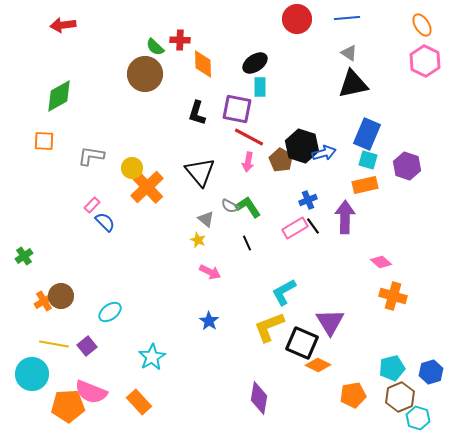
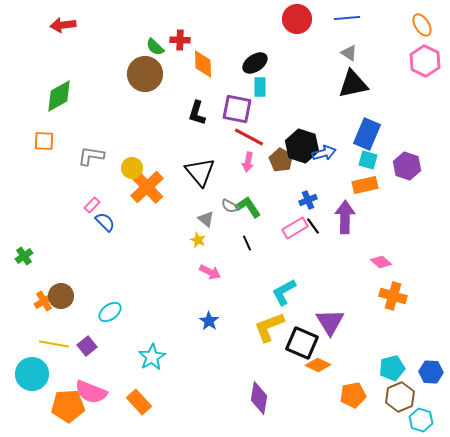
blue hexagon at (431, 372): rotated 20 degrees clockwise
cyan hexagon at (418, 418): moved 3 px right, 2 px down
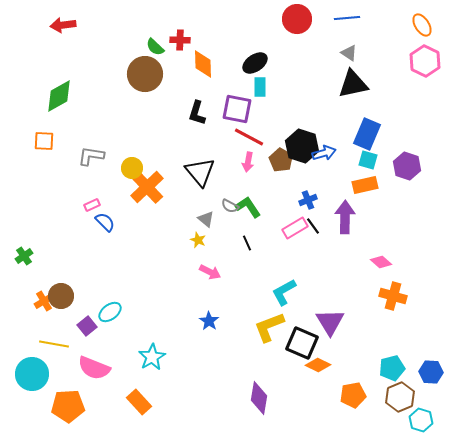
pink rectangle at (92, 205): rotated 21 degrees clockwise
purple square at (87, 346): moved 20 px up
pink semicircle at (91, 392): moved 3 px right, 24 px up
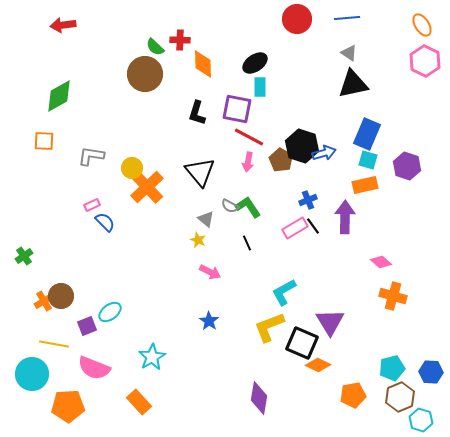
purple square at (87, 326): rotated 18 degrees clockwise
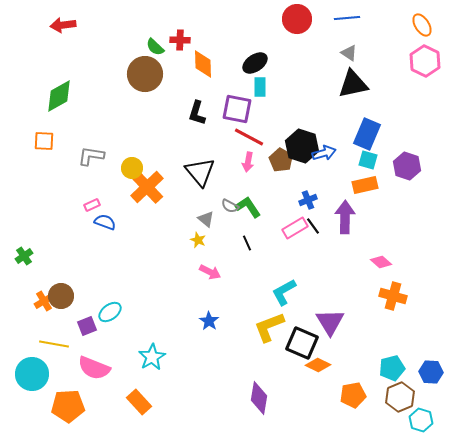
blue semicircle at (105, 222): rotated 25 degrees counterclockwise
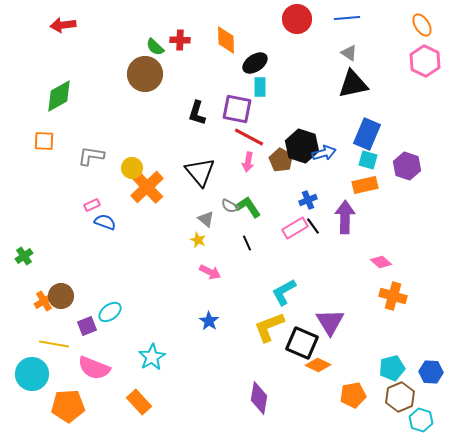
orange diamond at (203, 64): moved 23 px right, 24 px up
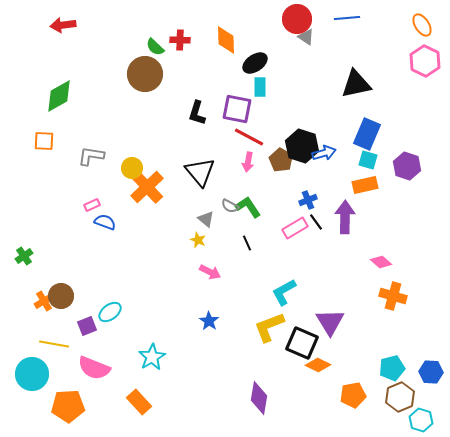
gray triangle at (349, 53): moved 43 px left, 16 px up
black triangle at (353, 84): moved 3 px right
black line at (313, 226): moved 3 px right, 4 px up
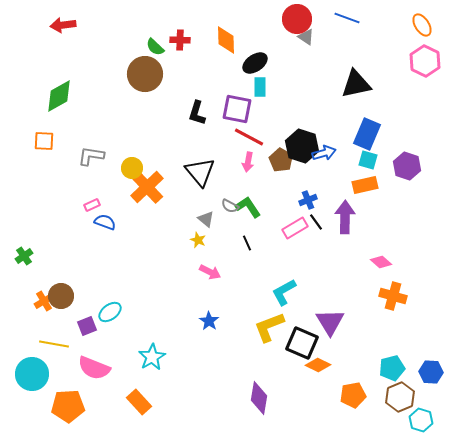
blue line at (347, 18): rotated 25 degrees clockwise
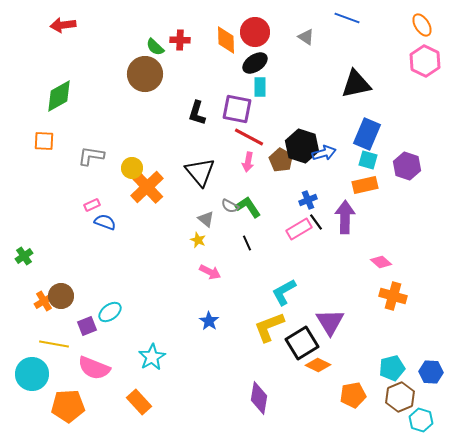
red circle at (297, 19): moved 42 px left, 13 px down
pink rectangle at (295, 228): moved 4 px right, 1 px down
black square at (302, 343): rotated 36 degrees clockwise
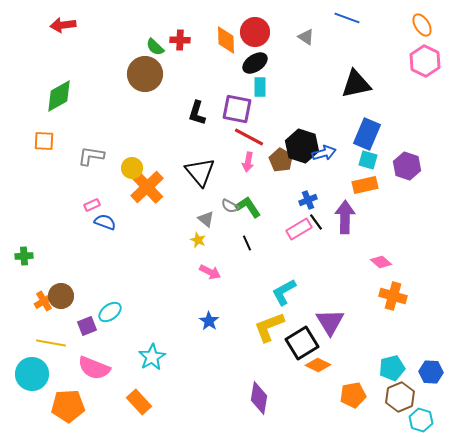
green cross at (24, 256): rotated 30 degrees clockwise
yellow line at (54, 344): moved 3 px left, 1 px up
